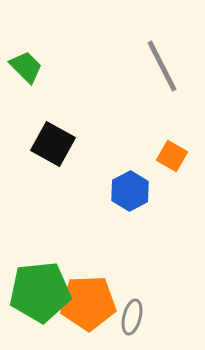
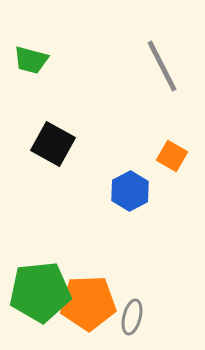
green trapezoid: moved 5 px right, 7 px up; rotated 150 degrees clockwise
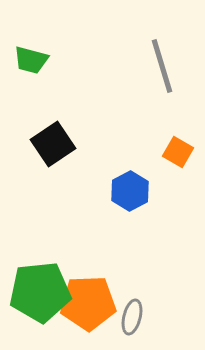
gray line: rotated 10 degrees clockwise
black square: rotated 27 degrees clockwise
orange square: moved 6 px right, 4 px up
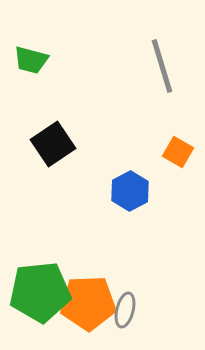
gray ellipse: moved 7 px left, 7 px up
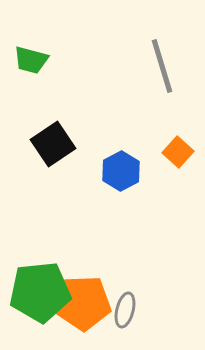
orange square: rotated 12 degrees clockwise
blue hexagon: moved 9 px left, 20 px up
orange pentagon: moved 5 px left
